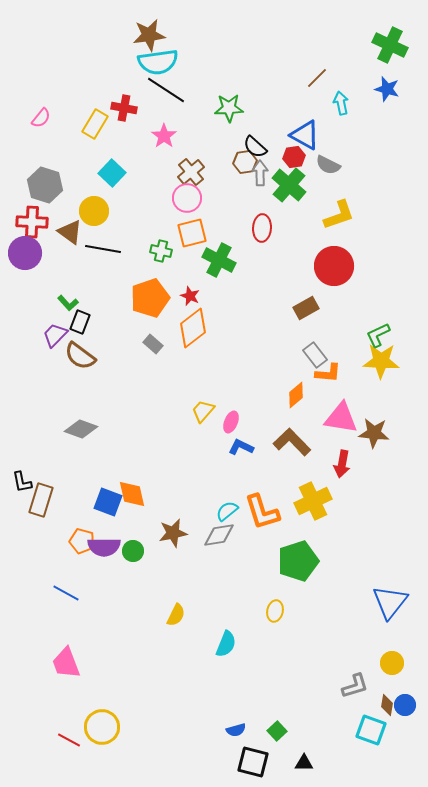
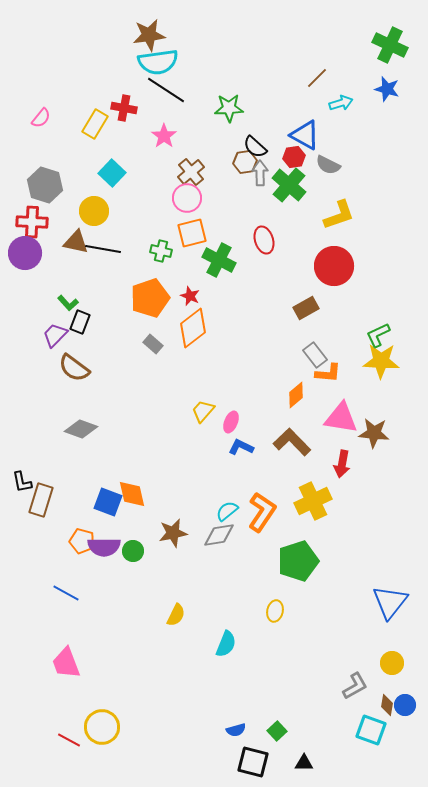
cyan arrow at (341, 103): rotated 85 degrees clockwise
red ellipse at (262, 228): moved 2 px right, 12 px down; rotated 20 degrees counterclockwise
brown triangle at (70, 232): moved 6 px right, 10 px down; rotated 24 degrees counterclockwise
brown semicircle at (80, 356): moved 6 px left, 12 px down
orange L-shape at (262, 512): rotated 129 degrees counterclockwise
gray L-shape at (355, 686): rotated 12 degrees counterclockwise
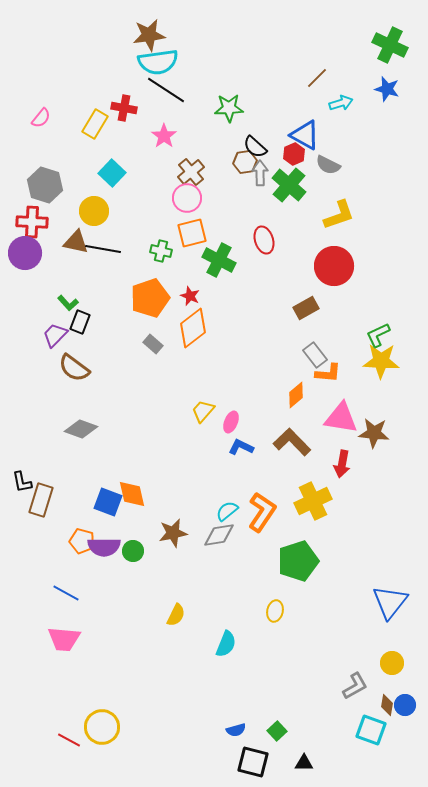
red hexagon at (294, 157): moved 3 px up; rotated 15 degrees counterclockwise
pink trapezoid at (66, 663): moved 2 px left, 24 px up; rotated 64 degrees counterclockwise
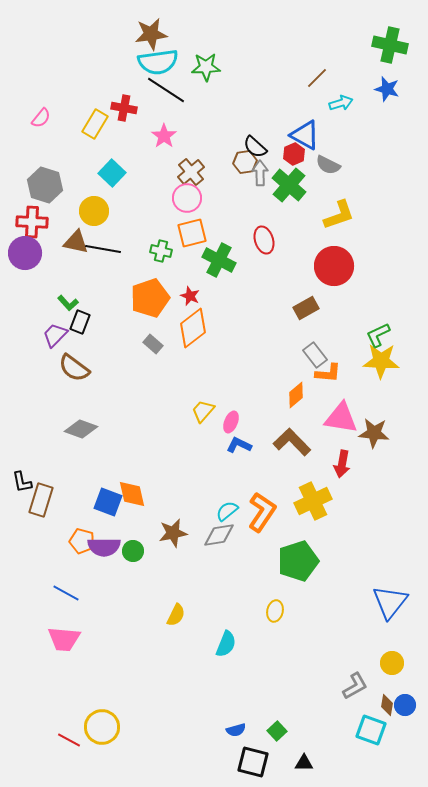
brown star at (149, 35): moved 2 px right, 1 px up
green cross at (390, 45): rotated 12 degrees counterclockwise
green star at (229, 108): moved 23 px left, 41 px up
blue L-shape at (241, 447): moved 2 px left, 2 px up
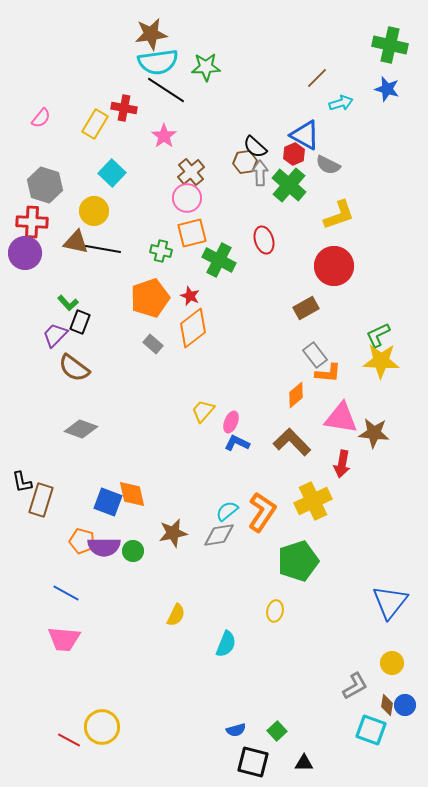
blue L-shape at (239, 445): moved 2 px left, 2 px up
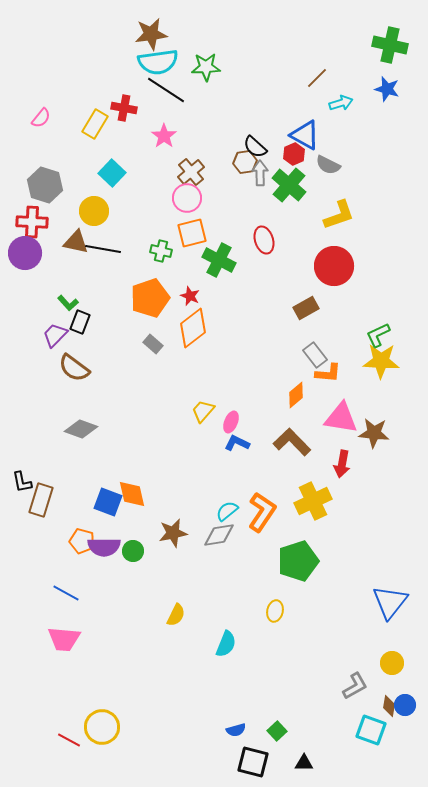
brown diamond at (387, 705): moved 2 px right, 1 px down
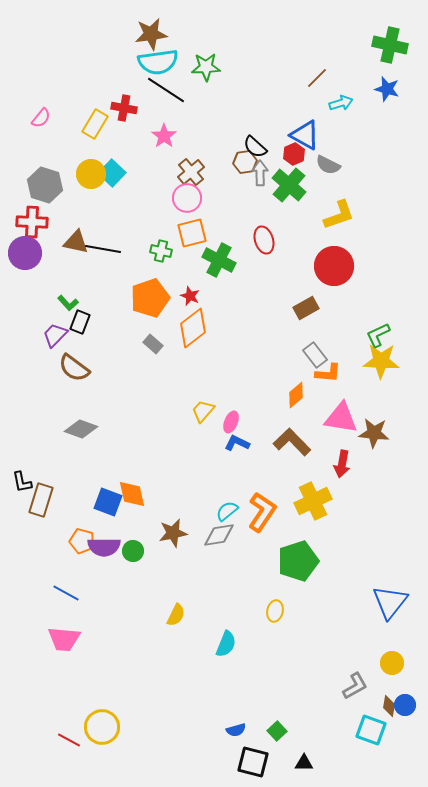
yellow circle at (94, 211): moved 3 px left, 37 px up
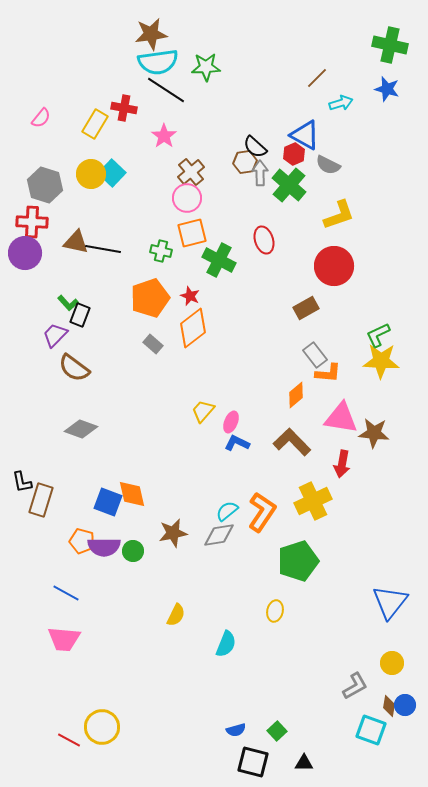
black rectangle at (80, 322): moved 7 px up
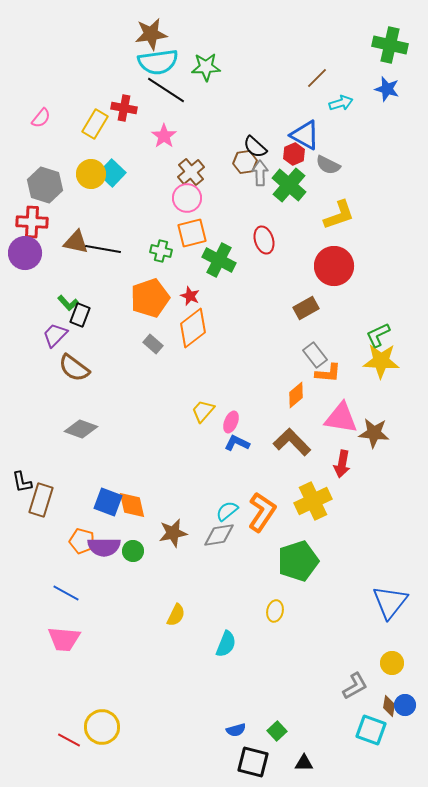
orange diamond at (132, 494): moved 11 px down
